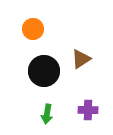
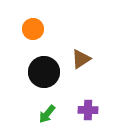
black circle: moved 1 px down
green arrow: rotated 30 degrees clockwise
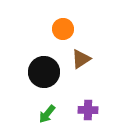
orange circle: moved 30 px right
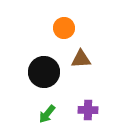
orange circle: moved 1 px right, 1 px up
brown triangle: rotated 30 degrees clockwise
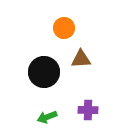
green arrow: moved 3 px down; rotated 30 degrees clockwise
